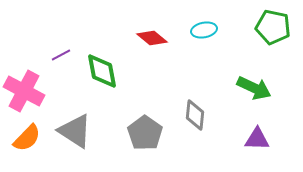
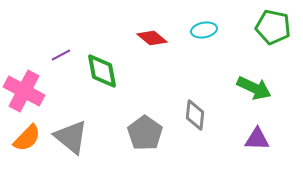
gray triangle: moved 4 px left, 6 px down; rotated 6 degrees clockwise
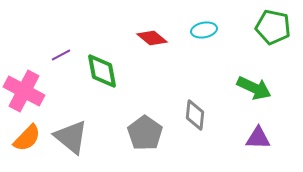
purple triangle: moved 1 px right, 1 px up
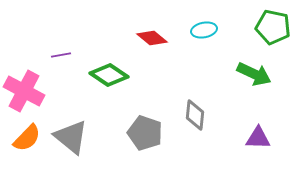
purple line: rotated 18 degrees clockwise
green diamond: moved 7 px right, 4 px down; rotated 45 degrees counterclockwise
green arrow: moved 14 px up
gray pentagon: rotated 16 degrees counterclockwise
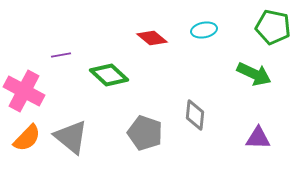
green diamond: rotated 9 degrees clockwise
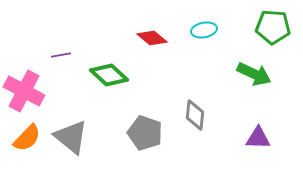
green pentagon: rotated 8 degrees counterclockwise
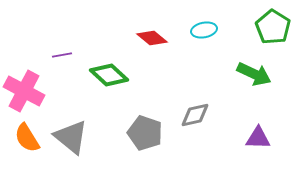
green pentagon: rotated 28 degrees clockwise
purple line: moved 1 px right
gray diamond: rotated 72 degrees clockwise
orange semicircle: rotated 104 degrees clockwise
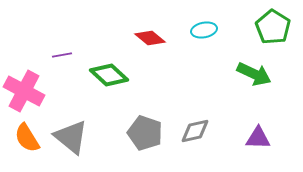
red diamond: moved 2 px left
gray diamond: moved 16 px down
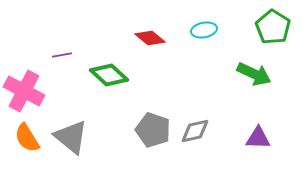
gray pentagon: moved 8 px right, 3 px up
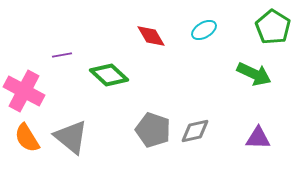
cyan ellipse: rotated 20 degrees counterclockwise
red diamond: moved 1 px right, 2 px up; rotated 20 degrees clockwise
